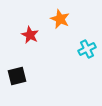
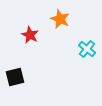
cyan cross: rotated 24 degrees counterclockwise
black square: moved 2 px left, 1 px down
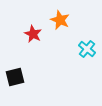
orange star: moved 1 px down
red star: moved 3 px right, 1 px up
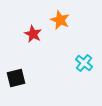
cyan cross: moved 3 px left, 14 px down
black square: moved 1 px right, 1 px down
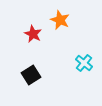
black square: moved 15 px right, 3 px up; rotated 18 degrees counterclockwise
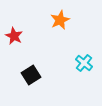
orange star: rotated 24 degrees clockwise
red star: moved 19 px left, 2 px down
